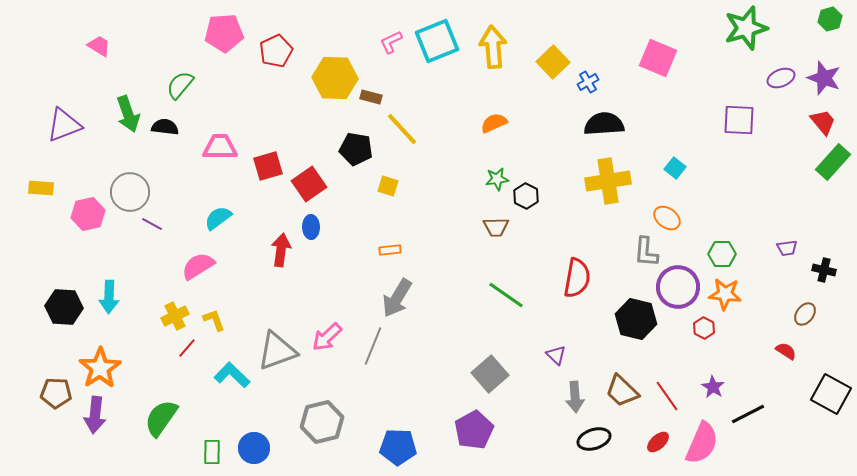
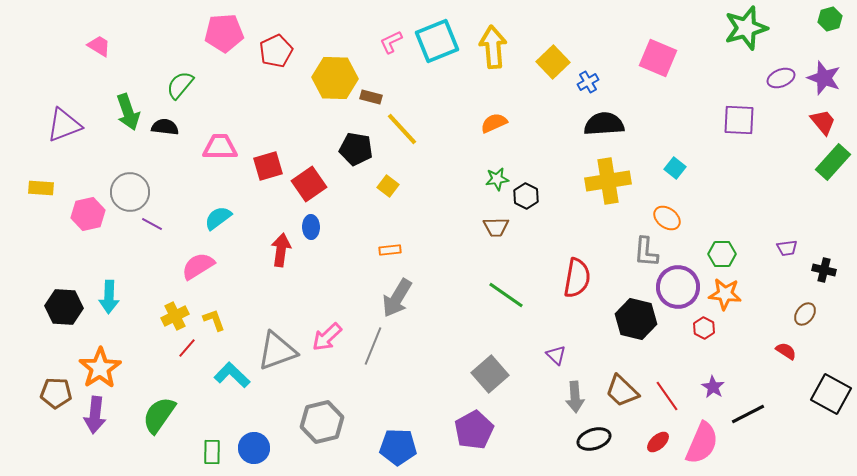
green arrow at (128, 114): moved 2 px up
yellow square at (388, 186): rotated 20 degrees clockwise
green semicircle at (161, 418): moved 2 px left, 3 px up
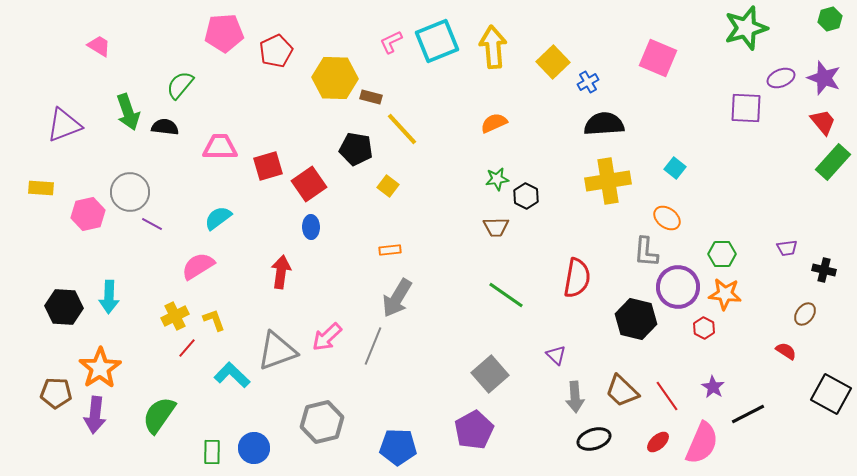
purple square at (739, 120): moved 7 px right, 12 px up
red arrow at (281, 250): moved 22 px down
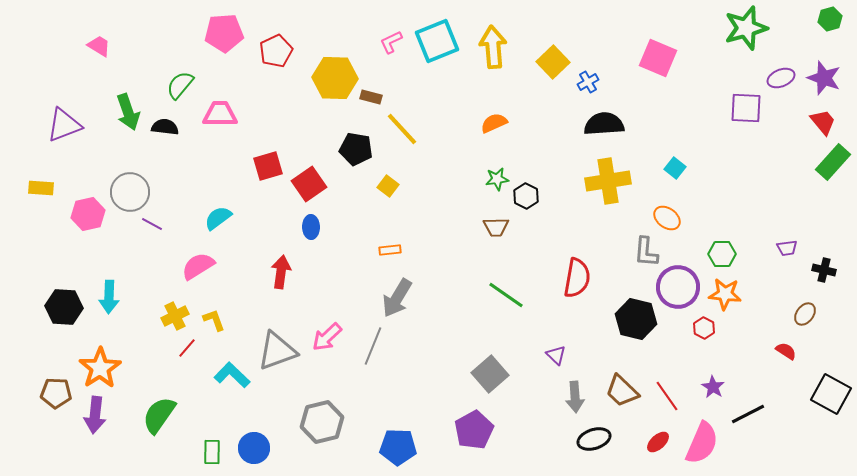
pink trapezoid at (220, 147): moved 33 px up
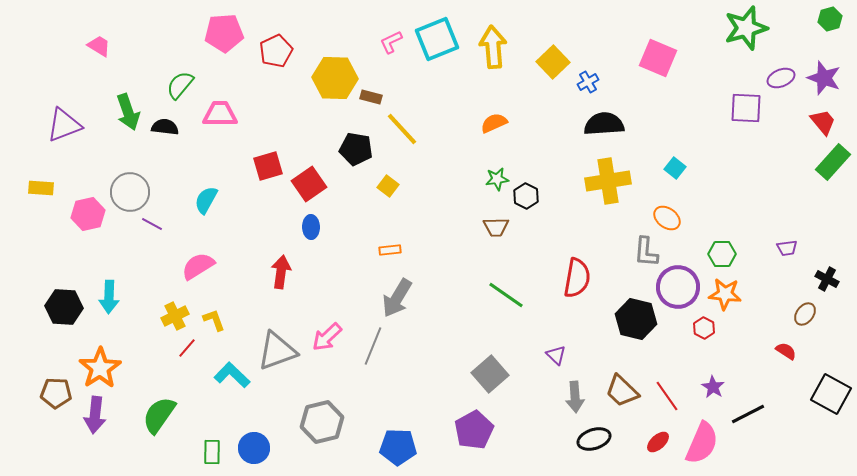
cyan square at (437, 41): moved 2 px up
cyan semicircle at (218, 218): moved 12 px left, 18 px up; rotated 24 degrees counterclockwise
black cross at (824, 270): moved 3 px right, 9 px down; rotated 15 degrees clockwise
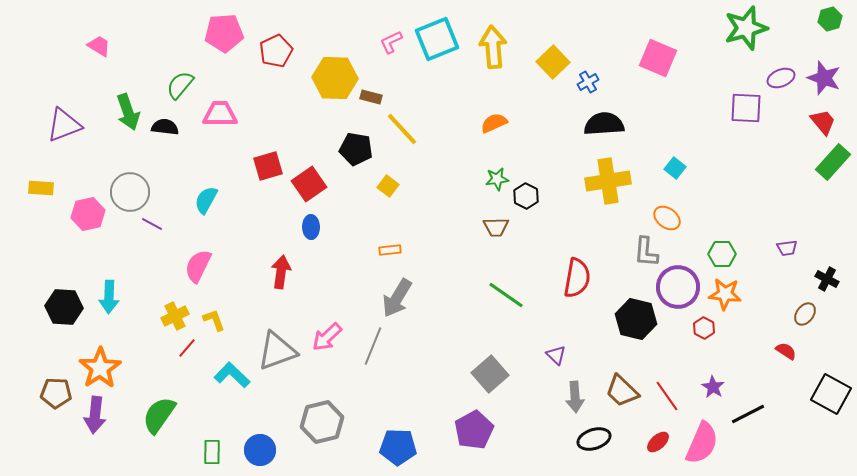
pink semicircle at (198, 266): rotated 32 degrees counterclockwise
blue circle at (254, 448): moved 6 px right, 2 px down
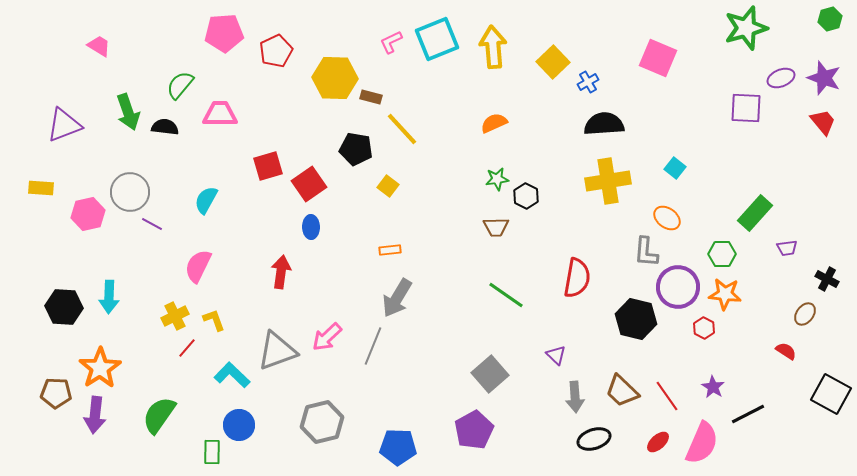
green rectangle at (833, 162): moved 78 px left, 51 px down
blue circle at (260, 450): moved 21 px left, 25 px up
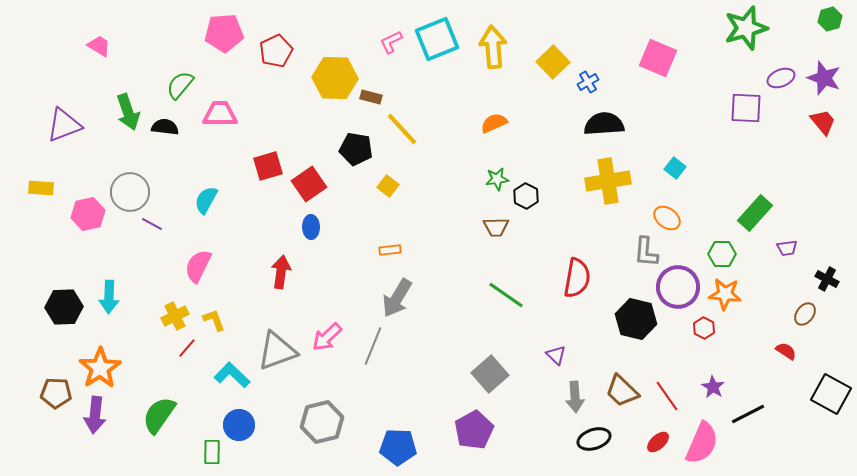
black hexagon at (64, 307): rotated 6 degrees counterclockwise
